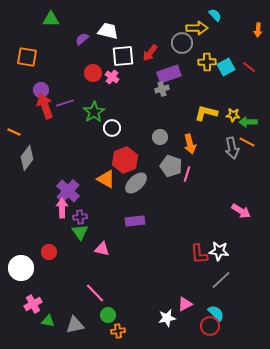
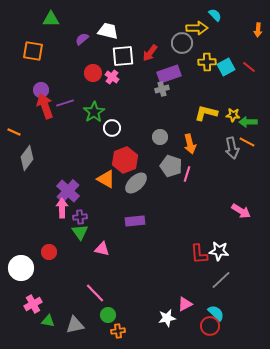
orange square at (27, 57): moved 6 px right, 6 px up
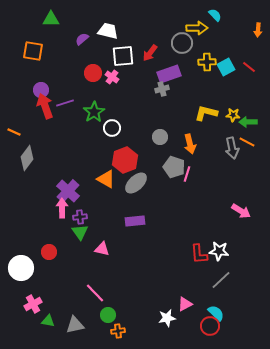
gray pentagon at (171, 166): moved 3 px right, 1 px down
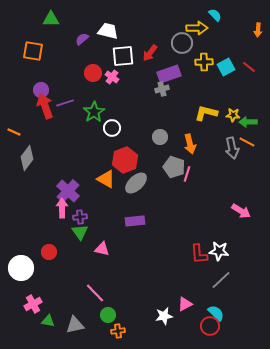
yellow cross at (207, 62): moved 3 px left
white star at (167, 318): moved 3 px left, 2 px up
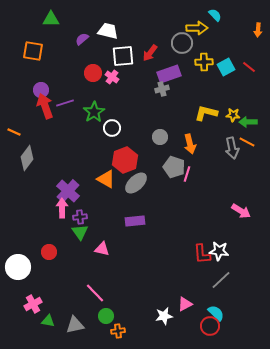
red L-shape at (199, 254): moved 3 px right
white circle at (21, 268): moved 3 px left, 1 px up
green circle at (108, 315): moved 2 px left, 1 px down
